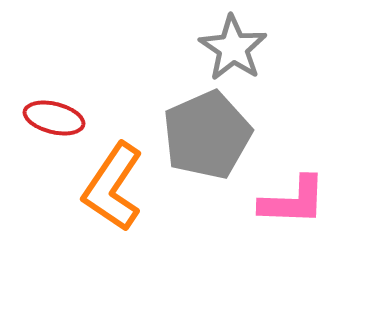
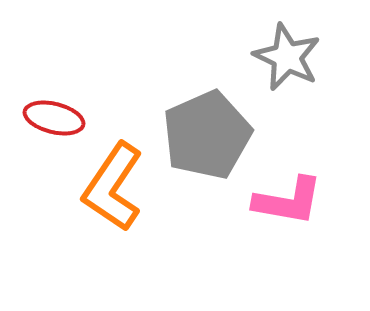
gray star: moved 54 px right, 9 px down; rotated 8 degrees counterclockwise
pink L-shape: moved 5 px left; rotated 8 degrees clockwise
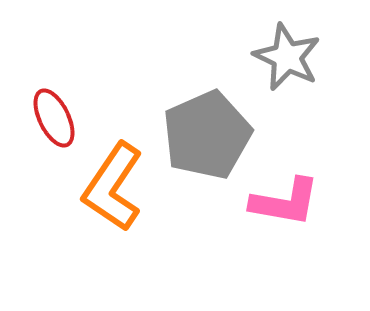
red ellipse: rotated 50 degrees clockwise
pink L-shape: moved 3 px left, 1 px down
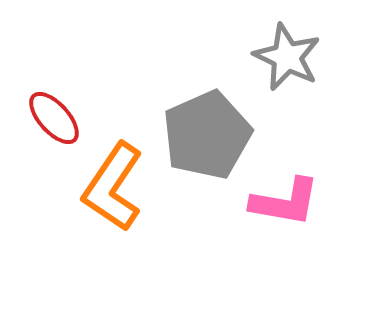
red ellipse: rotated 16 degrees counterclockwise
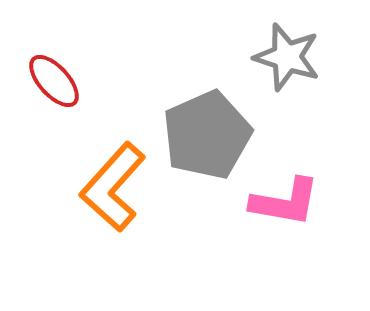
gray star: rotated 8 degrees counterclockwise
red ellipse: moved 37 px up
orange L-shape: rotated 8 degrees clockwise
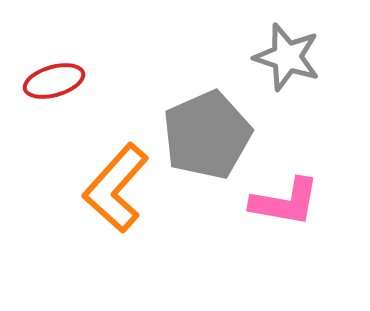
red ellipse: rotated 64 degrees counterclockwise
orange L-shape: moved 3 px right, 1 px down
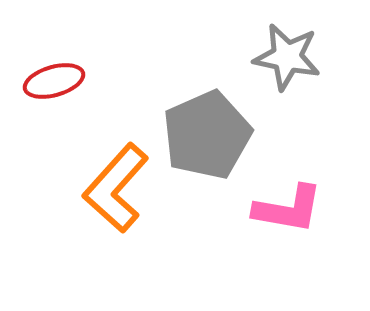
gray star: rotated 6 degrees counterclockwise
pink L-shape: moved 3 px right, 7 px down
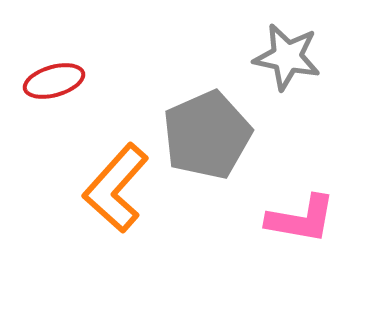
pink L-shape: moved 13 px right, 10 px down
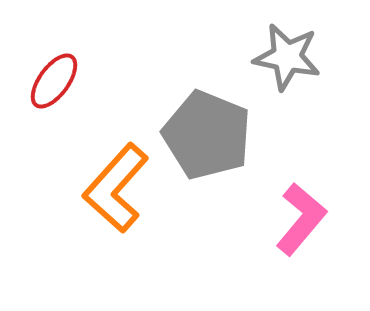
red ellipse: rotated 38 degrees counterclockwise
gray pentagon: rotated 26 degrees counterclockwise
pink L-shape: rotated 60 degrees counterclockwise
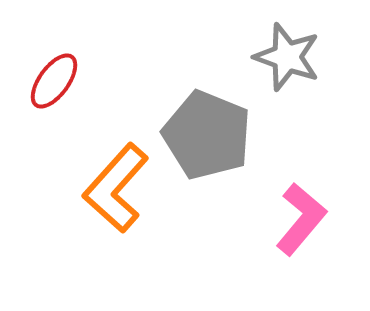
gray star: rotated 8 degrees clockwise
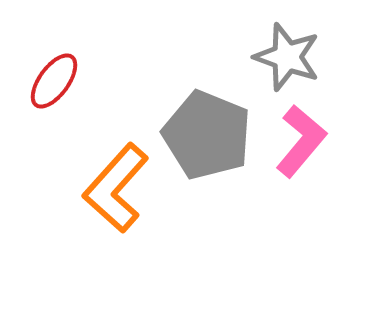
pink L-shape: moved 78 px up
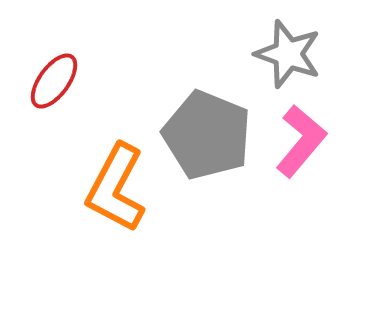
gray star: moved 1 px right, 3 px up
orange L-shape: rotated 14 degrees counterclockwise
